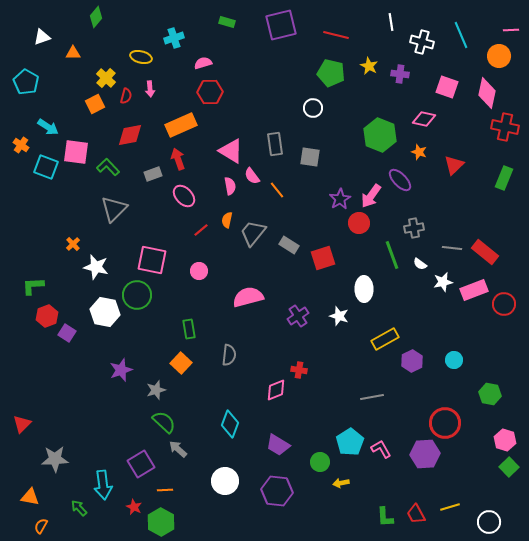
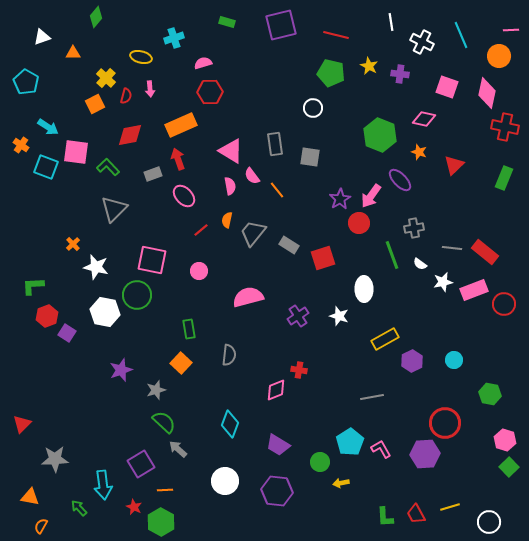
white cross at (422, 42): rotated 10 degrees clockwise
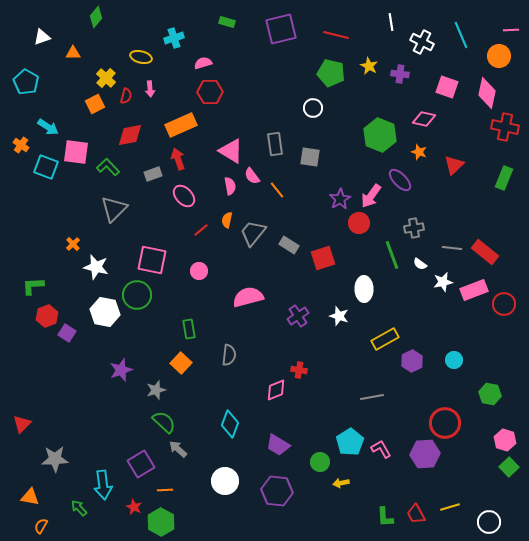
purple square at (281, 25): moved 4 px down
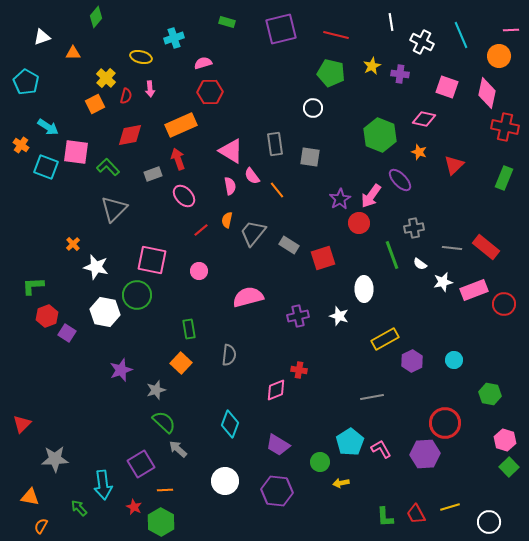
yellow star at (369, 66): moved 3 px right; rotated 18 degrees clockwise
red rectangle at (485, 252): moved 1 px right, 5 px up
purple cross at (298, 316): rotated 20 degrees clockwise
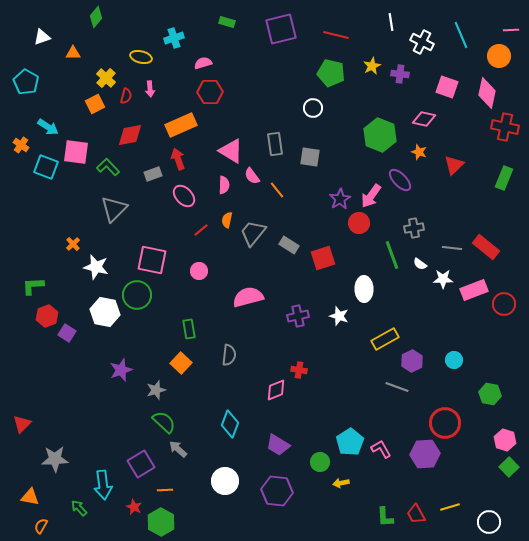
pink semicircle at (230, 186): moved 6 px left, 1 px up; rotated 12 degrees clockwise
white star at (443, 282): moved 3 px up; rotated 12 degrees clockwise
gray line at (372, 397): moved 25 px right, 10 px up; rotated 30 degrees clockwise
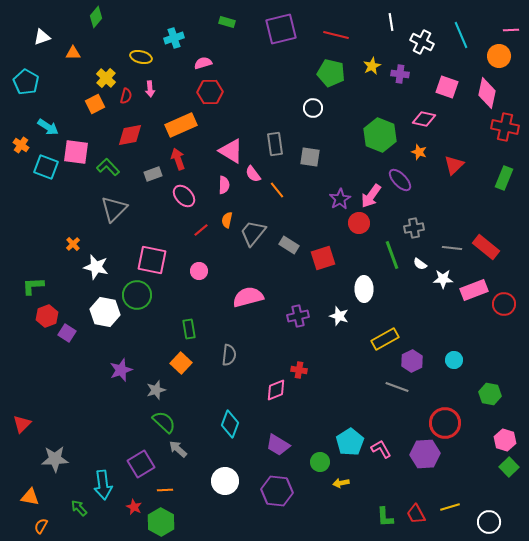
pink semicircle at (252, 176): moved 1 px right, 2 px up
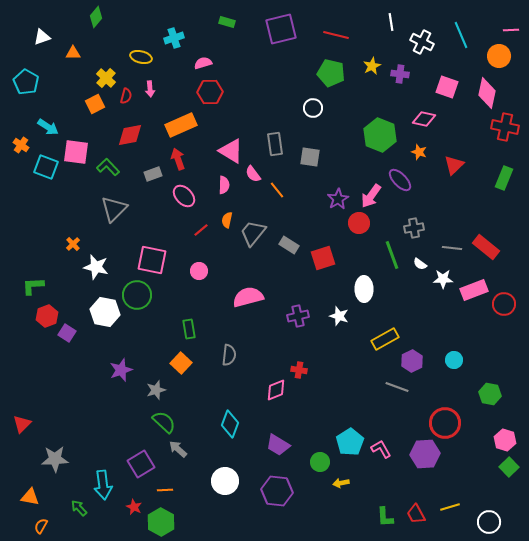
purple star at (340, 199): moved 2 px left
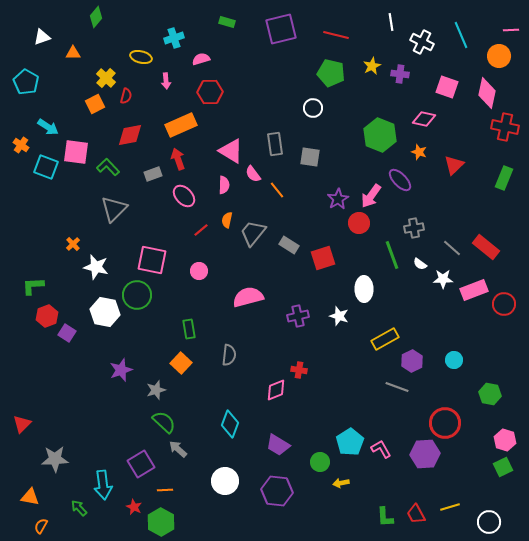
pink semicircle at (203, 63): moved 2 px left, 4 px up
pink arrow at (150, 89): moved 16 px right, 8 px up
gray line at (452, 248): rotated 36 degrees clockwise
green square at (509, 467): moved 6 px left; rotated 18 degrees clockwise
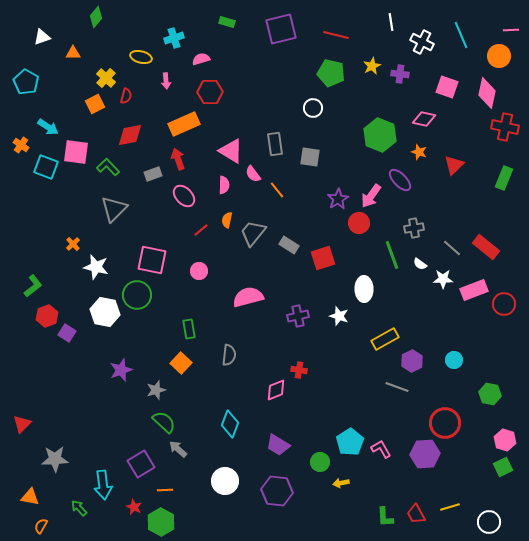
orange rectangle at (181, 125): moved 3 px right, 1 px up
green L-shape at (33, 286): rotated 145 degrees clockwise
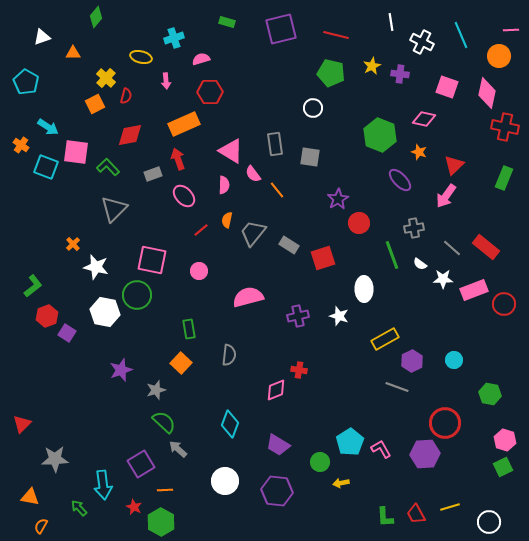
pink arrow at (371, 196): moved 75 px right
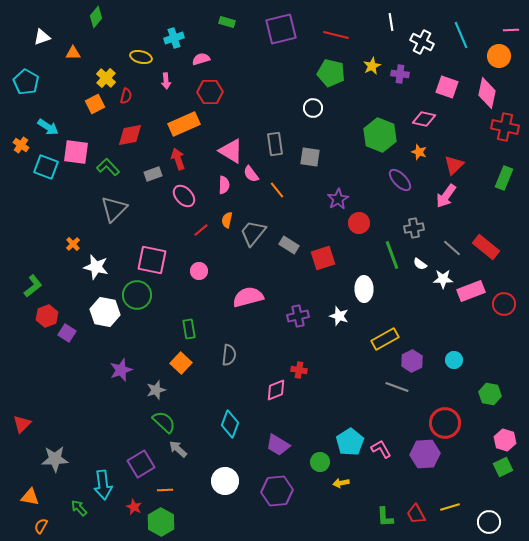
pink semicircle at (253, 174): moved 2 px left
pink rectangle at (474, 290): moved 3 px left, 1 px down
purple hexagon at (277, 491): rotated 12 degrees counterclockwise
